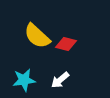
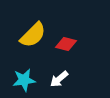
yellow semicircle: moved 4 px left, 1 px up; rotated 88 degrees counterclockwise
white arrow: moved 1 px left, 1 px up
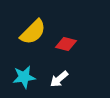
yellow semicircle: moved 3 px up
cyan star: moved 3 px up
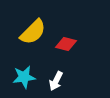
white arrow: moved 3 px left, 2 px down; rotated 24 degrees counterclockwise
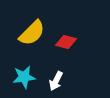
yellow semicircle: moved 1 px left, 1 px down
red diamond: moved 2 px up
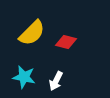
cyan star: rotated 20 degrees clockwise
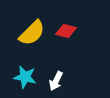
red diamond: moved 11 px up
cyan star: moved 1 px right
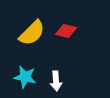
white arrow: rotated 30 degrees counterclockwise
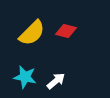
white arrow: rotated 126 degrees counterclockwise
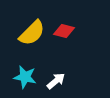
red diamond: moved 2 px left
